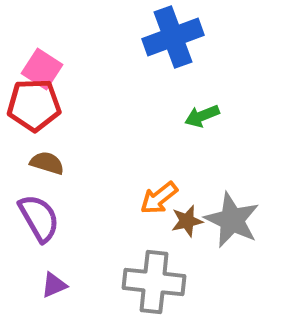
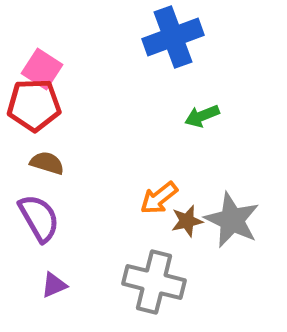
gray cross: rotated 8 degrees clockwise
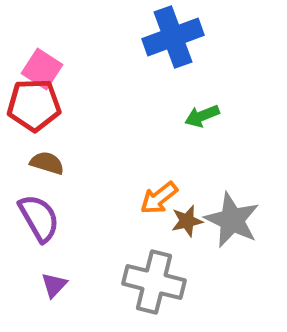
purple triangle: rotated 24 degrees counterclockwise
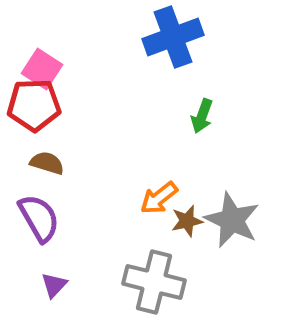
green arrow: rotated 48 degrees counterclockwise
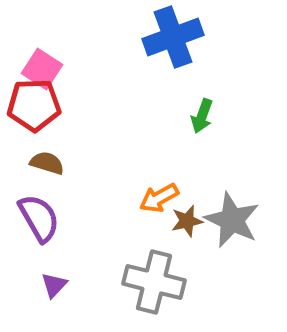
orange arrow: rotated 9 degrees clockwise
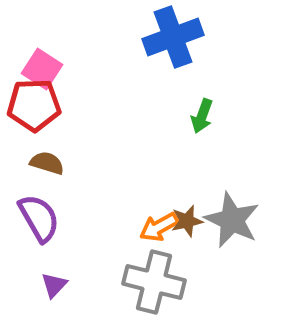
orange arrow: moved 29 px down
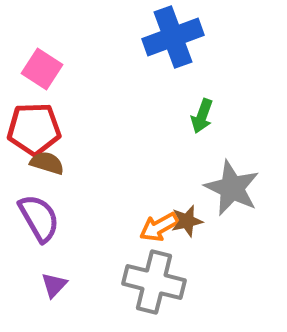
red pentagon: moved 24 px down
gray star: moved 32 px up
